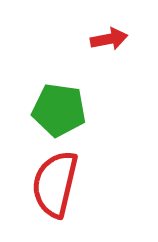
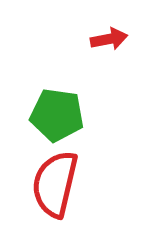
green pentagon: moved 2 px left, 5 px down
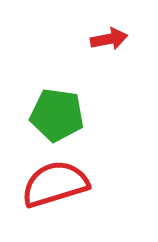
red semicircle: rotated 60 degrees clockwise
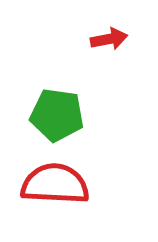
red semicircle: rotated 20 degrees clockwise
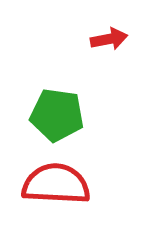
red semicircle: moved 1 px right
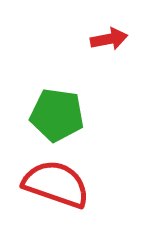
red semicircle: rotated 16 degrees clockwise
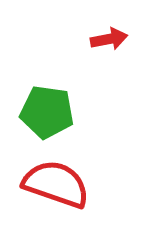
green pentagon: moved 10 px left, 3 px up
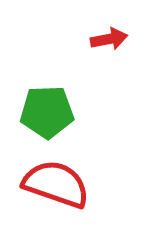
green pentagon: rotated 10 degrees counterclockwise
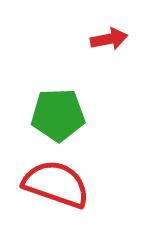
green pentagon: moved 11 px right, 3 px down
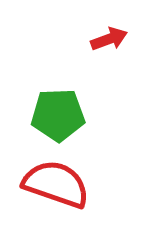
red arrow: rotated 9 degrees counterclockwise
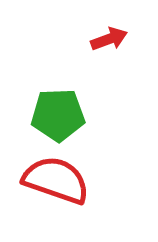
red semicircle: moved 4 px up
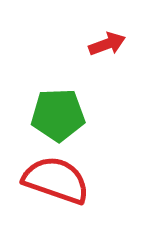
red arrow: moved 2 px left, 5 px down
